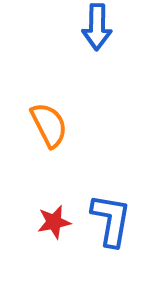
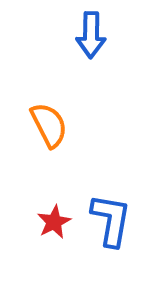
blue arrow: moved 6 px left, 8 px down
red star: rotated 16 degrees counterclockwise
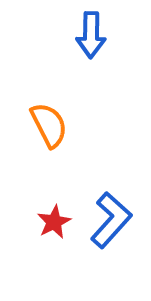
blue L-shape: rotated 32 degrees clockwise
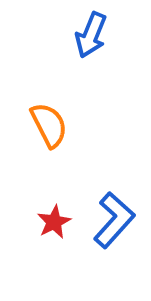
blue arrow: rotated 21 degrees clockwise
blue L-shape: moved 3 px right
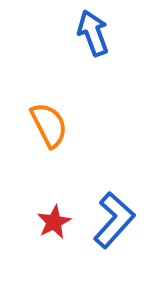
blue arrow: moved 2 px right, 2 px up; rotated 138 degrees clockwise
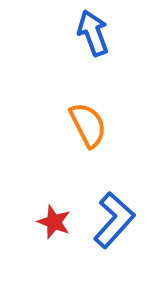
orange semicircle: moved 39 px right
red star: rotated 24 degrees counterclockwise
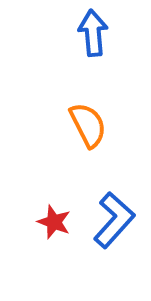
blue arrow: rotated 15 degrees clockwise
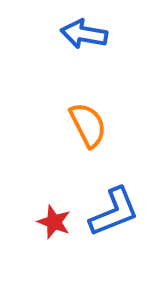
blue arrow: moved 9 px left, 1 px down; rotated 75 degrees counterclockwise
blue L-shape: moved 8 px up; rotated 26 degrees clockwise
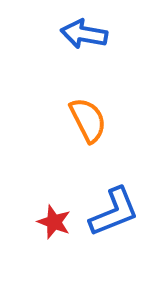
orange semicircle: moved 5 px up
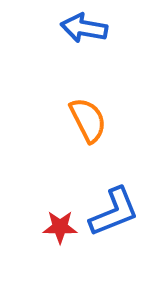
blue arrow: moved 6 px up
red star: moved 6 px right, 5 px down; rotated 20 degrees counterclockwise
